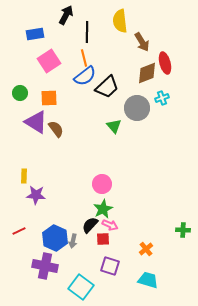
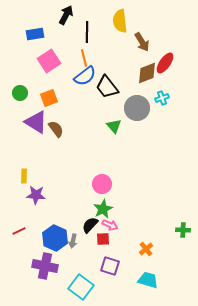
red ellipse: rotated 50 degrees clockwise
black trapezoid: rotated 95 degrees clockwise
orange square: rotated 18 degrees counterclockwise
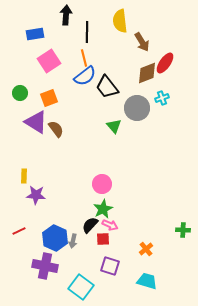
black arrow: rotated 24 degrees counterclockwise
cyan trapezoid: moved 1 px left, 1 px down
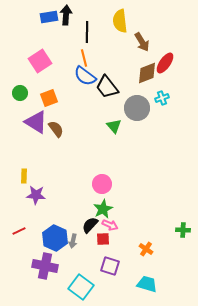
blue rectangle: moved 14 px right, 17 px up
pink square: moved 9 px left
blue semicircle: rotated 75 degrees clockwise
orange cross: rotated 16 degrees counterclockwise
cyan trapezoid: moved 3 px down
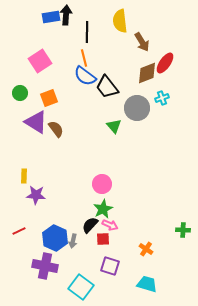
blue rectangle: moved 2 px right
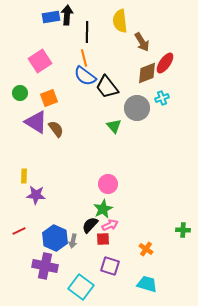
black arrow: moved 1 px right
pink circle: moved 6 px right
pink arrow: rotated 49 degrees counterclockwise
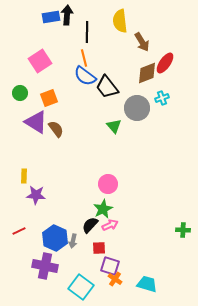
red square: moved 4 px left, 9 px down
orange cross: moved 31 px left, 30 px down
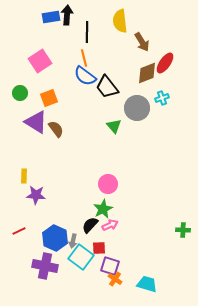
cyan square: moved 30 px up
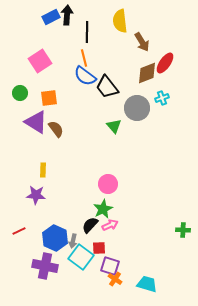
blue rectangle: rotated 18 degrees counterclockwise
orange square: rotated 12 degrees clockwise
yellow rectangle: moved 19 px right, 6 px up
